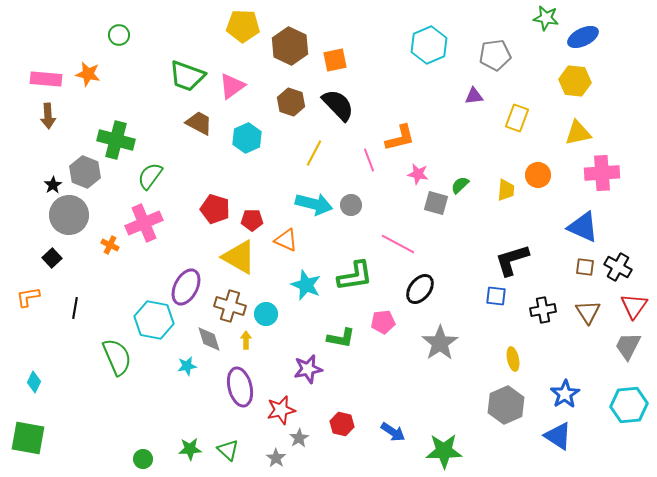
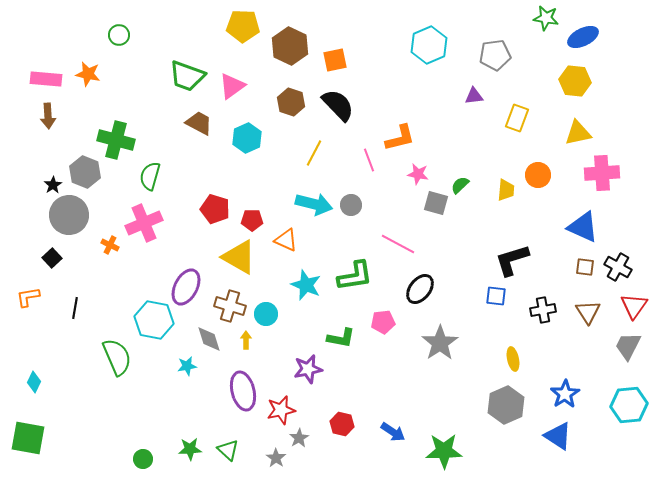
green semicircle at (150, 176): rotated 20 degrees counterclockwise
purple ellipse at (240, 387): moved 3 px right, 4 px down
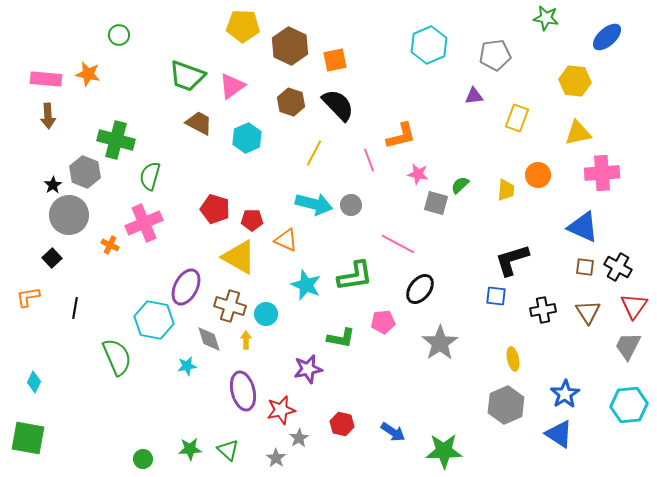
blue ellipse at (583, 37): moved 24 px right; rotated 16 degrees counterclockwise
orange L-shape at (400, 138): moved 1 px right, 2 px up
blue triangle at (558, 436): moved 1 px right, 2 px up
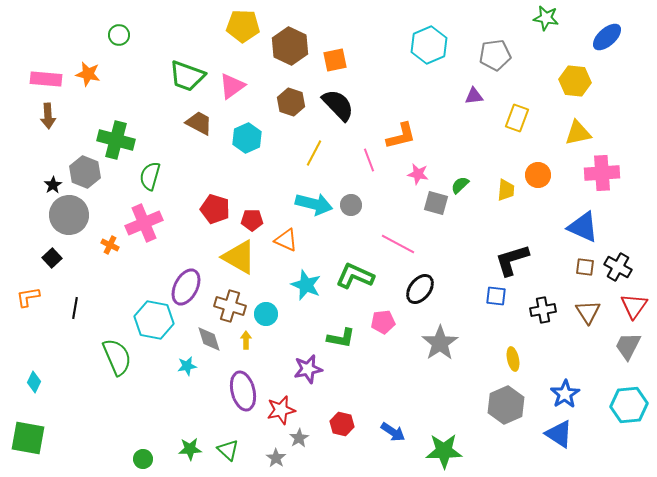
green L-shape at (355, 276): rotated 147 degrees counterclockwise
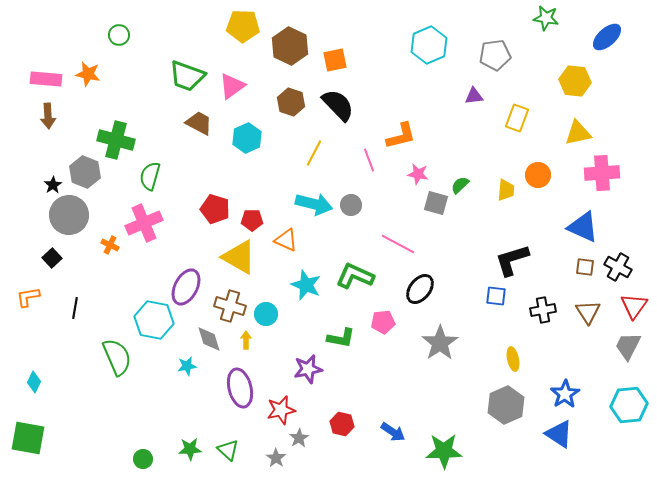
purple ellipse at (243, 391): moved 3 px left, 3 px up
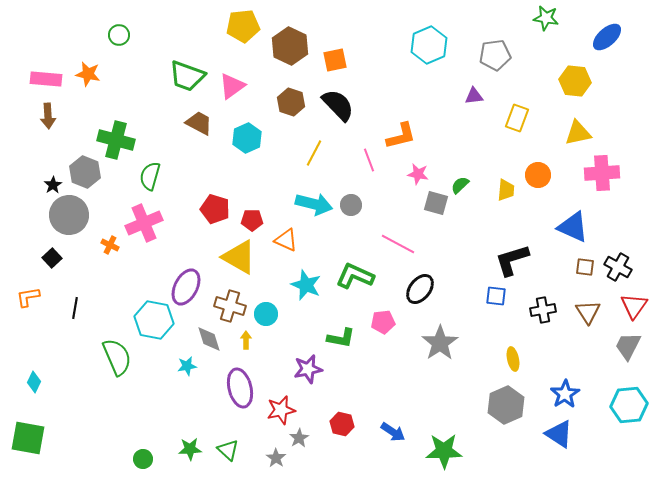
yellow pentagon at (243, 26): rotated 8 degrees counterclockwise
blue triangle at (583, 227): moved 10 px left
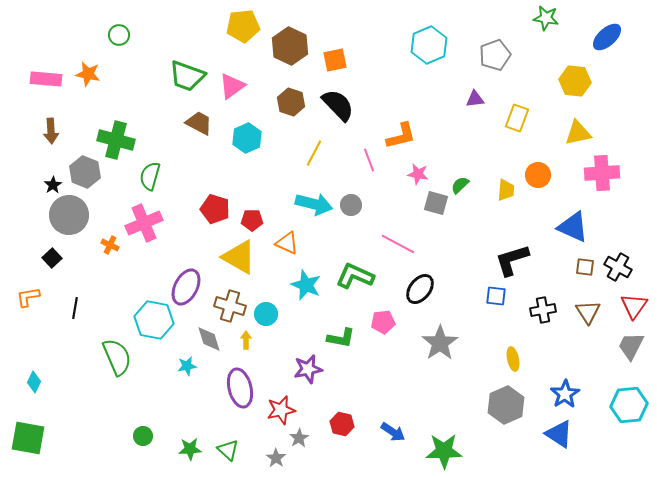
gray pentagon at (495, 55): rotated 12 degrees counterclockwise
purple triangle at (474, 96): moved 1 px right, 3 px down
brown arrow at (48, 116): moved 3 px right, 15 px down
orange triangle at (286, 240): moved 1 px right, 3 px down
gray trapezoid at (628, 346): moved 3 px right
green circle at (143, 459): moved 23 px up
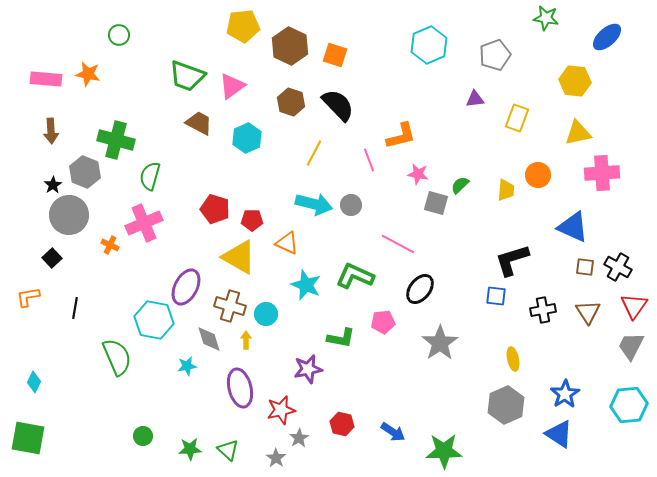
orange square at (335, 60): moved 5 px up; rotated 30 degrees clockwise
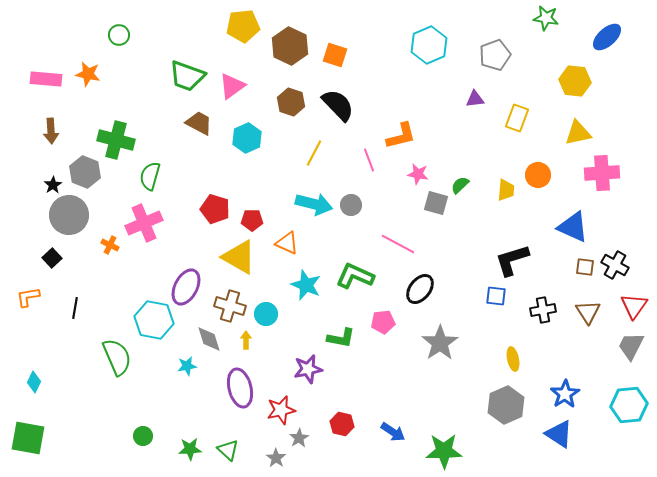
black cross at (618, 267): moved 3 px left, 2 px up
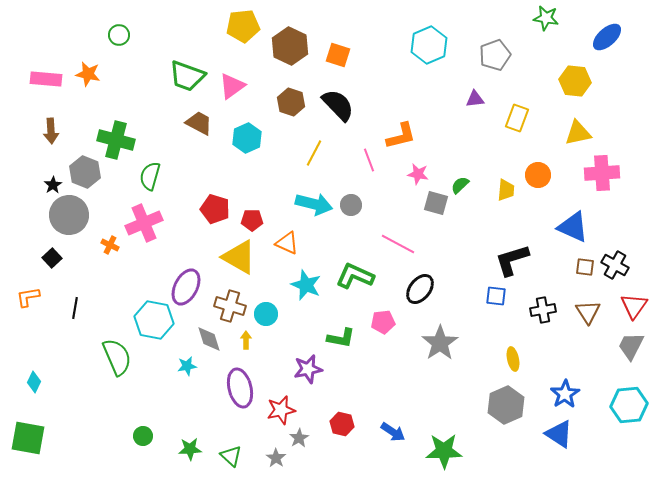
orange square at (335, 55): moved 3 px right
green triangle at (228, 450): moved 3 px right, 6 px down
